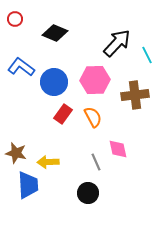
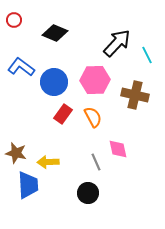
red circle: moved 1 px left, 1 px down
brown cross: rotated 20 degrees clockwise
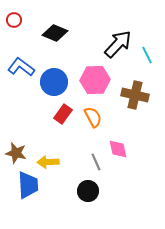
black arrow: moved 1 px right, 1 px down
black circle: moved 2 px up
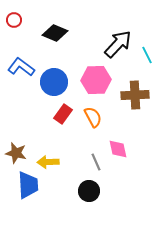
pink hexagon: moved 1 px right
brown cross: rotated 16 degrees counterclockwise
black circle: moved 1 px right
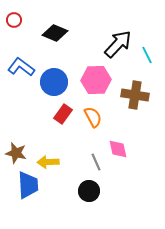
brown cross: rotated 12 degrees clockwise
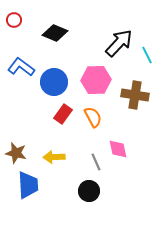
black arrow: moved 1 px right, 1 px up
yellow arrow: moved 6 px right, 5 px up
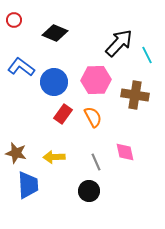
pink diamond: moved 7 px right, 3 px down
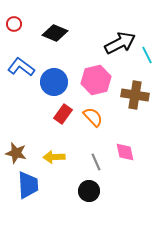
red circle: moved 4 px down
black arrow: moved 1 px right; rotated 20 degrees clockwise
pink hexagon: rotated 12 degrees counterclockwise
orange semicircle: rotated 15 degrees counterclockwise
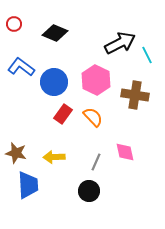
pink hexagon: rotated 20 degrees counterclockwise
gray line: rotated 48 degrees clockwise
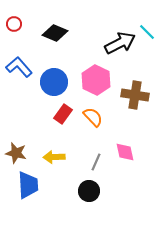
cyan line: moved 23 px up; rotated 18 degrees counterclockwise
blue L-shape: moved 2 px left; rotated 12 degrees clockwise
